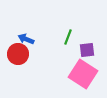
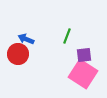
green line: moved 1 px left, 1 px up
purple square: moved 3 px left, 5 px down
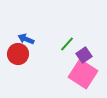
green line: moved 8 px down; rotated 21 degrees clockwise
purple square: rotated 28 degrees counterclockwise
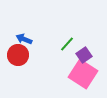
blue arrow: moved 2 px left
red circle: moved 1 px down
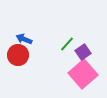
purple square: moved 1 px left, 3 px up
pink square: rotated 16 degrees clockwise
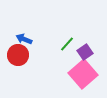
purple square: moved 2 px right
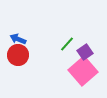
blue arrow: moved 6 px left
pink square: moved 3 px up
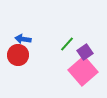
blue arrow: moved 5 px right; rotated 14 degrees counterclockwise
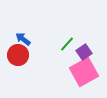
blue arrow: rotated 28 degrees clockwise
purple square: moved 1 px left
pink square: moved 1 px right, 1 px down; rotated 12 degrees clockwise
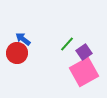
red circle: moved 1 px left, 2 px up
